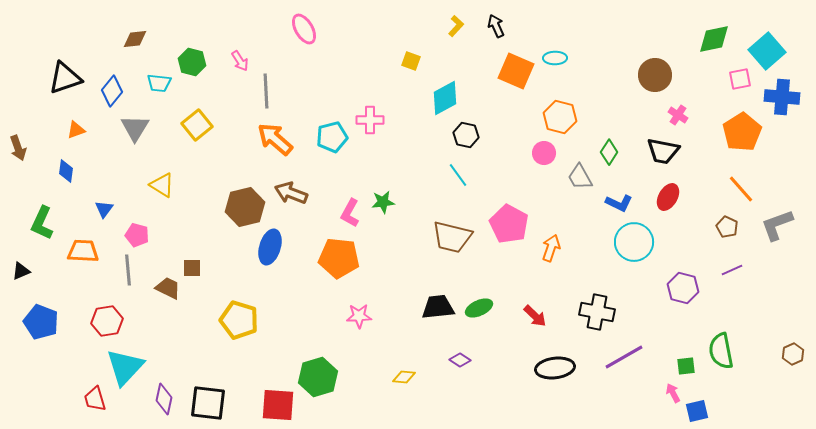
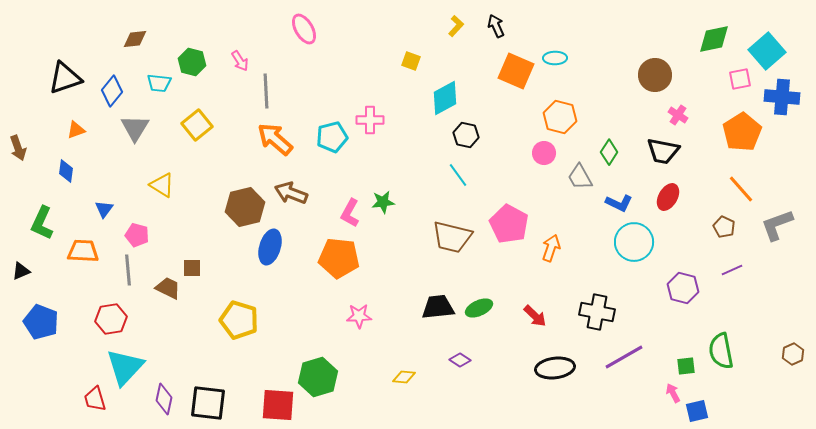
brown pentagon at (727, 227): moved 3 px left
red hexagon at (107, 321): moved 4 px right, 2 px up
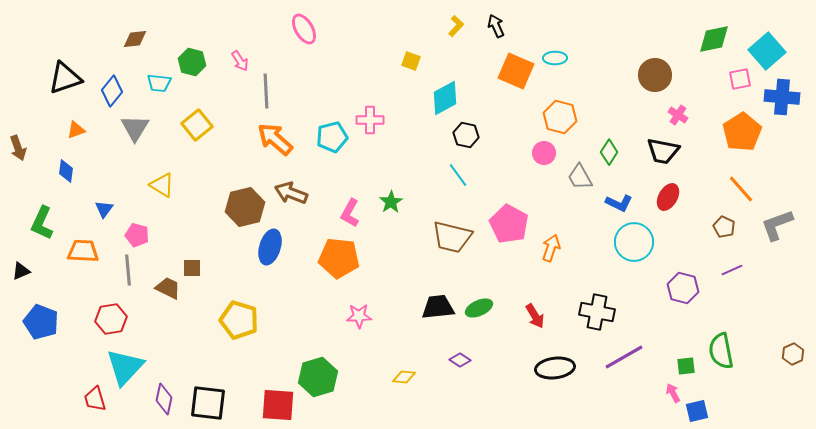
green star at (383, 202): moved 8 px right; rotated 25 degrees counterclockwise
red arrow at (535, 316): rotated 15 degrees clockwise
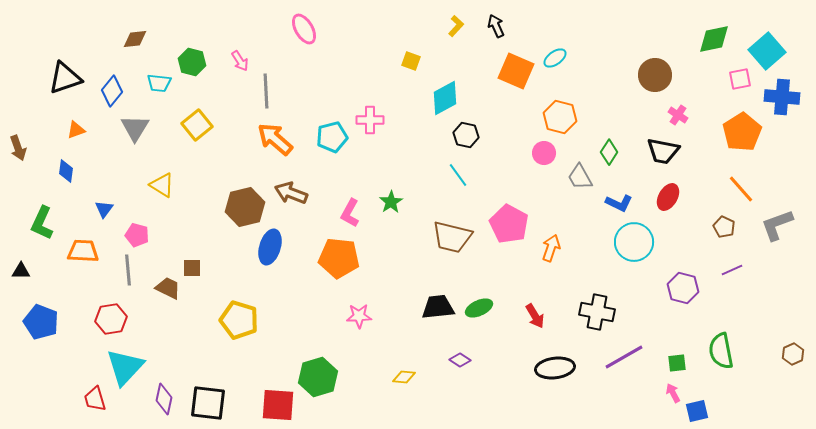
cyan ellipse at (555, 58): rotated 35 degrees counterclockwise
black triangle at (21, 271): rotated 24 degrees clockwise
green square at (686, 366): moved 9 px left, 3 px up
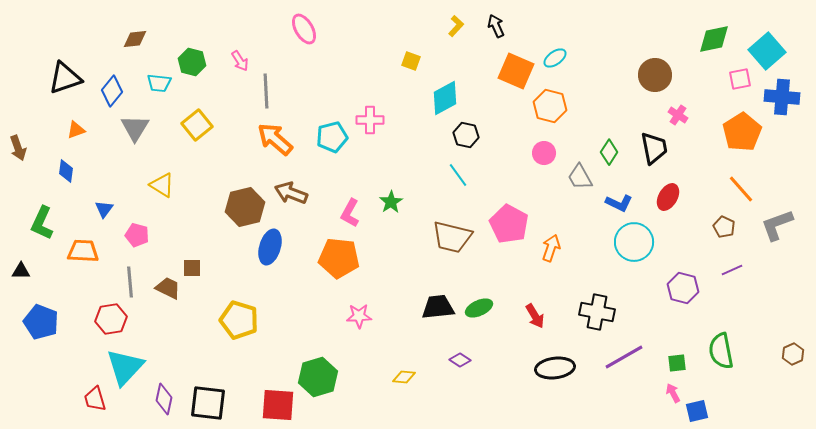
orange hexagon at (560, 117): moved 10 px left, 11 px up
black trapezoid at (663, 151): moved 9 px left, 3 px up; rotated 112 degrees counterclockwise
gray line at (128, 270): moved 2 px right, 12 px down
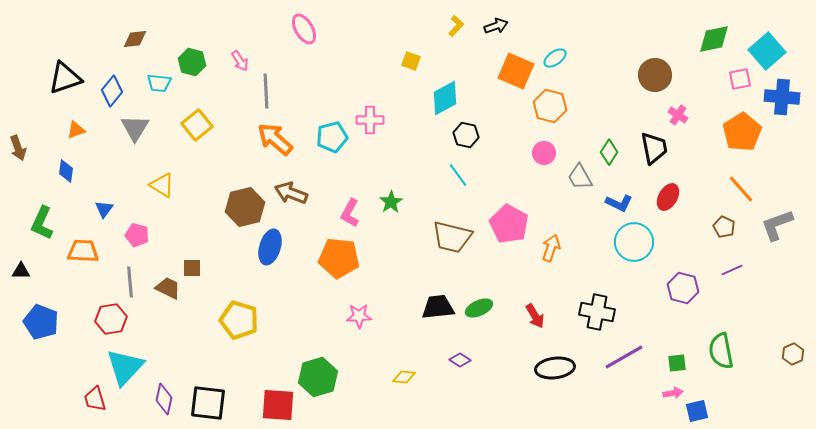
black arrow at (496, 26): rotated 95 degrees clockwise
pink arrow at (673, 393): rotated 108 degrees clockwise
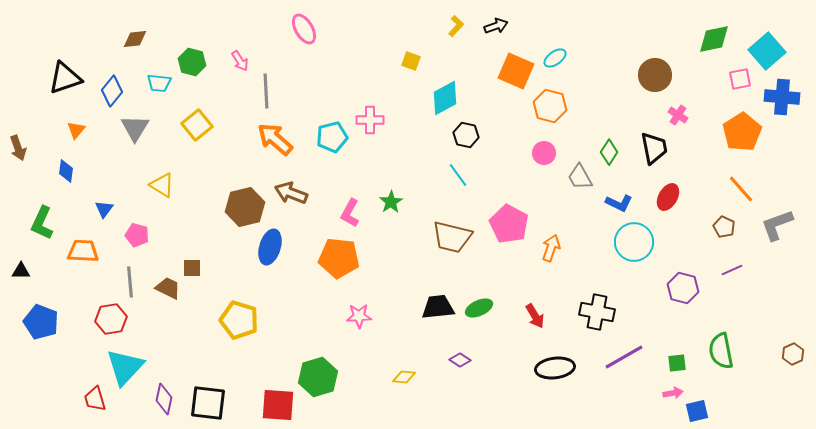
orange triangle at (76, 130): rotated 30 degrees counterclockwise
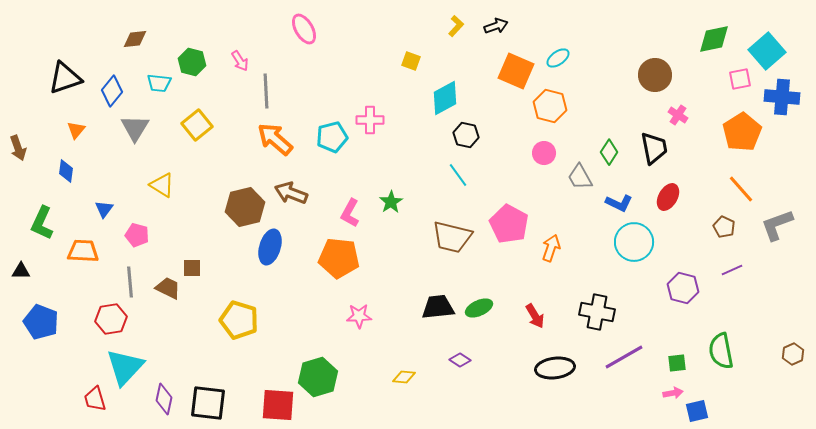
cyan ellipse at (555, 58): moved 3 px right
